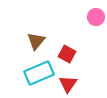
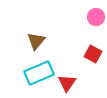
red square: moved 26 px right
red triangle: moved 1 px left, 1 px up
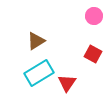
pink circle: moved 2 px left, 1 px up
brown triangle: rotated 18 degrees clockwise
cyan rectangle: rotated 8 degrees counterclockwise
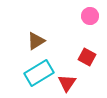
pink circle: moved 4 px left
red square: moved 6 px left, 3 px down
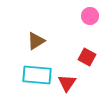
cyan rectangle: moved 2 px left, 2 px down; rotated 36 degrees clockwise
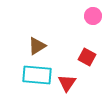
pink circle: moved 3 px right
brown triangle: moved 1 px right, 5 px down
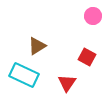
cyan rectangle: moved 13 px left; rotated 20 degrees clockwise
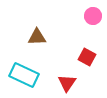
brown triangle: moved 9 px up; rotated 30 degrees clockwise
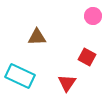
cyan rectangle: moved 4 px left, 1 px down
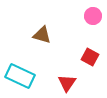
brown triangle: moved 5 px right, 2 px up; rotated 18 degrees clockwise
red square: moved 3 px right
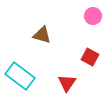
cyan rectangle: rotated 12 degrees clockwise
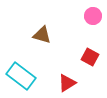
cyan rectangle: moved 1 px right
red triangle: rotated 24 degrees clockwise
